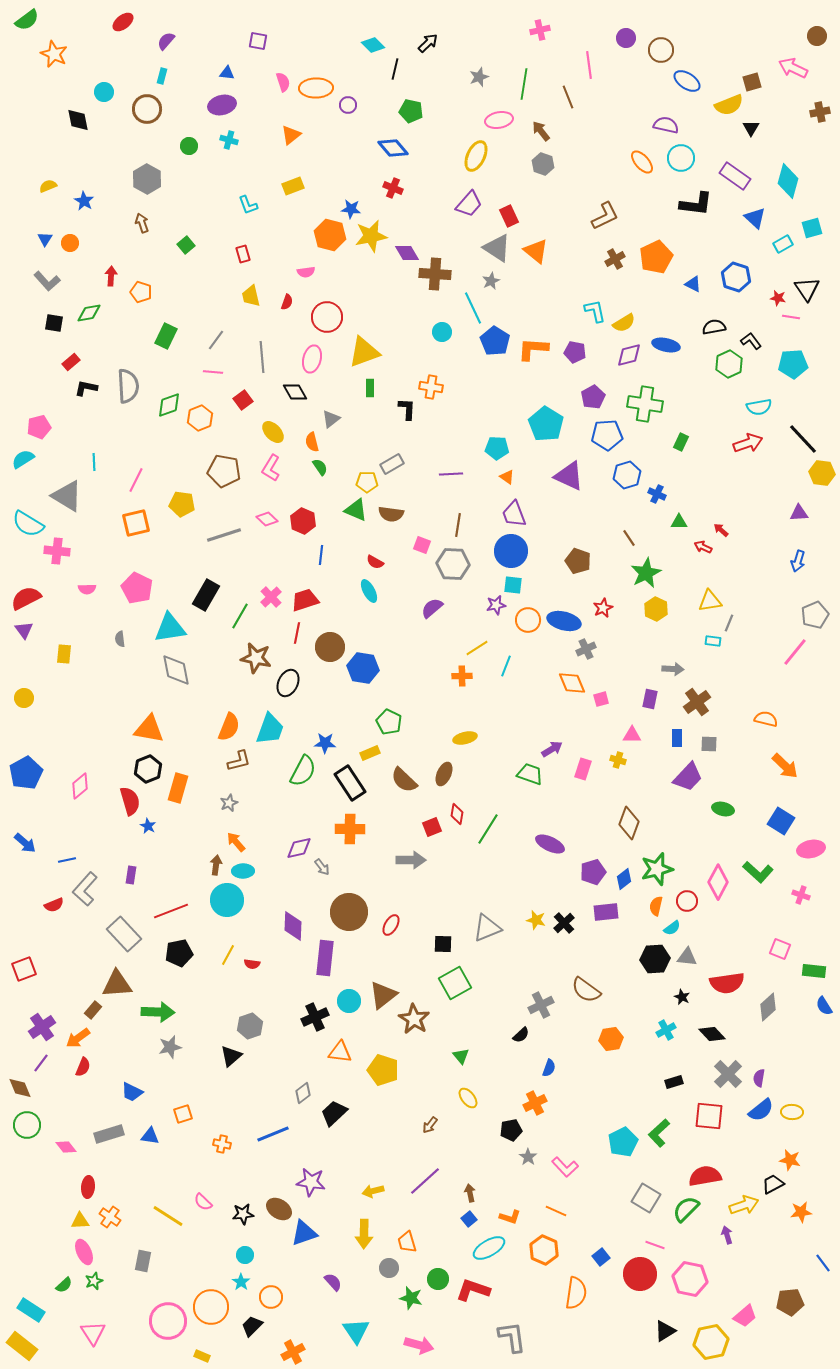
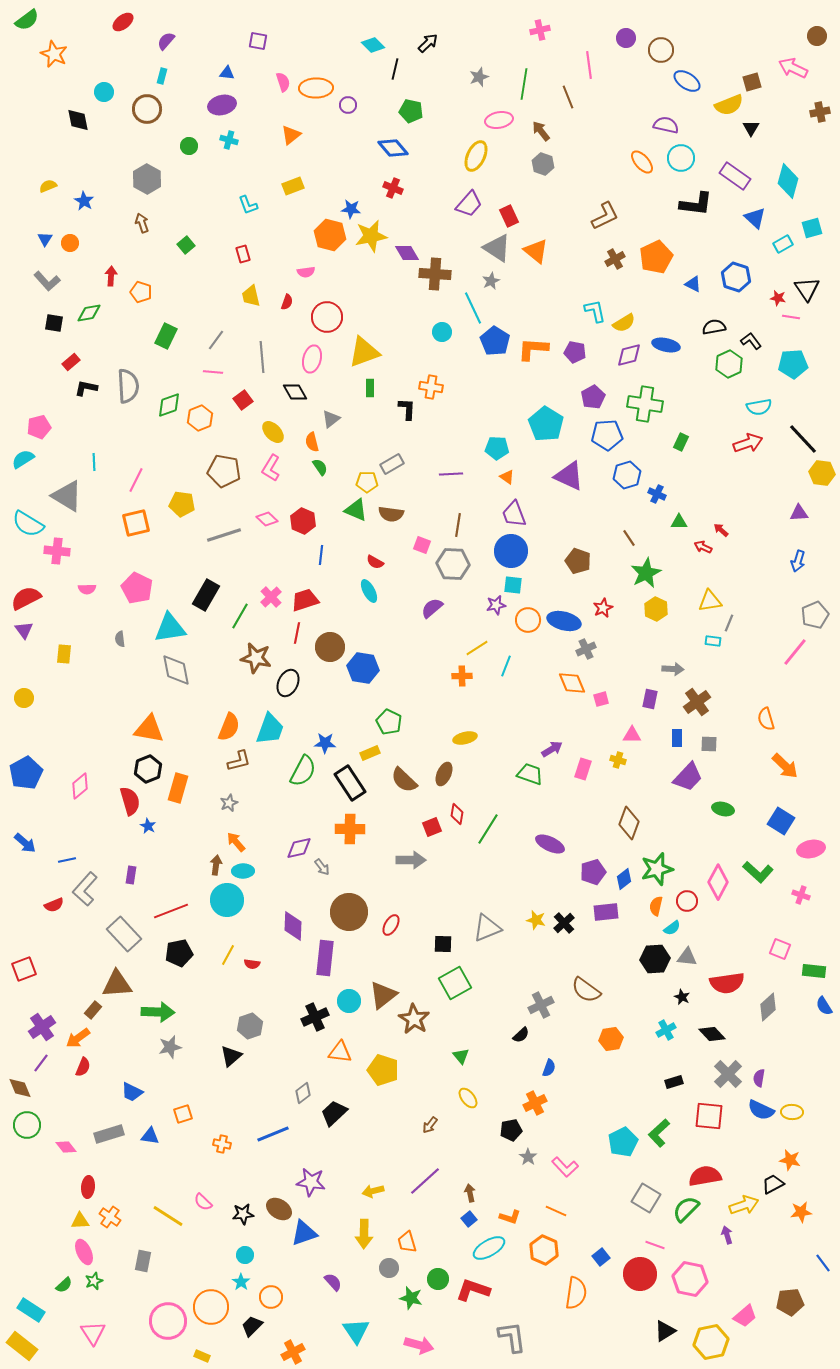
orange semicircle at (766, 719): rotated 120 degrees counterclockwise
blue semicircle at (761, 1110): rotated 64 degrees clockwise
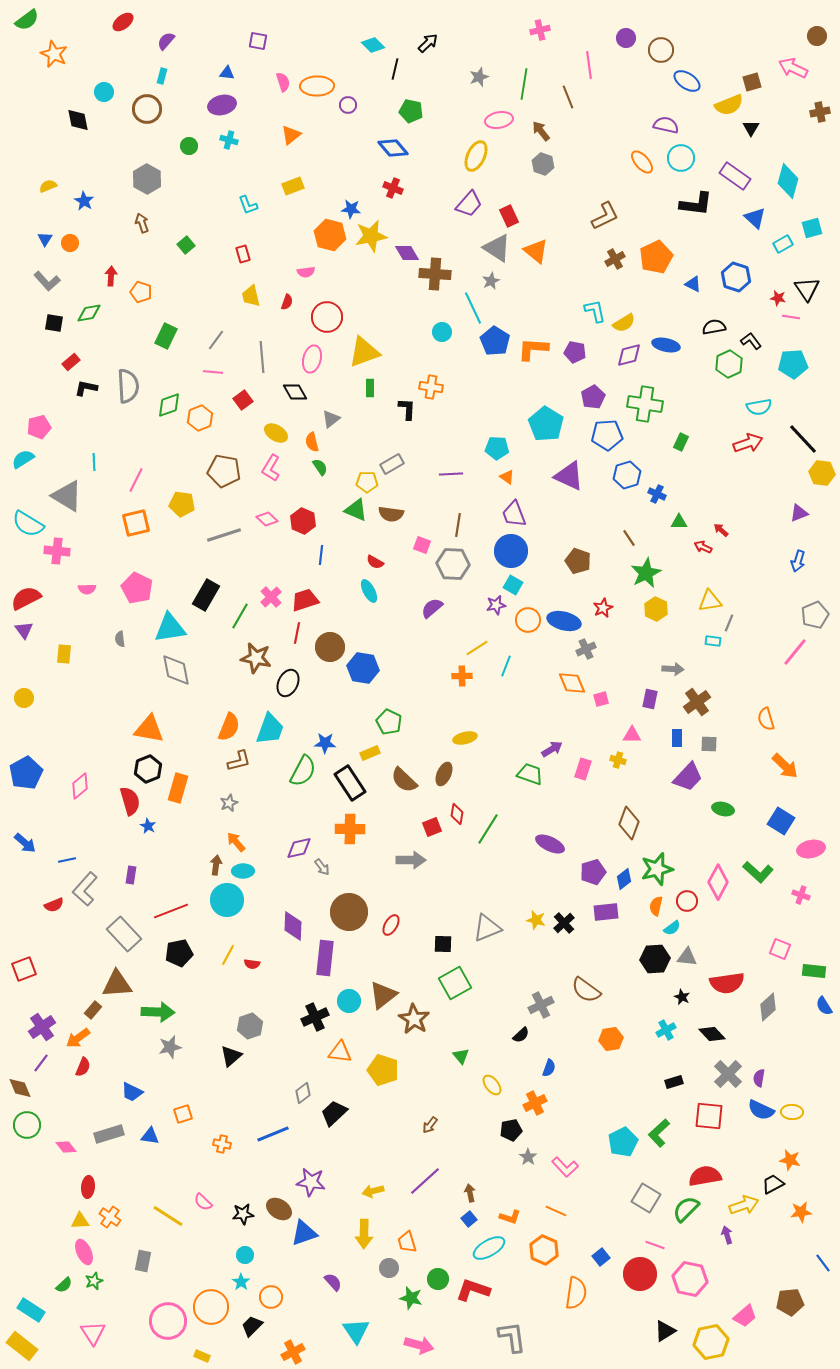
orange ellipse at (316, 88): moved 1 px right, 2 px up
yellow ellipse at (273, 432): moved 3 px right, 1 px down; rotated 15 degrees counterclockwise
purple triangle at (799, 513): rotated 18 degrees counterclockwise
cyan square at (513, 585): rotated 24 degrees clockwise
yellow ellipse at (468, 1098): moved 24 px right, 13 px up
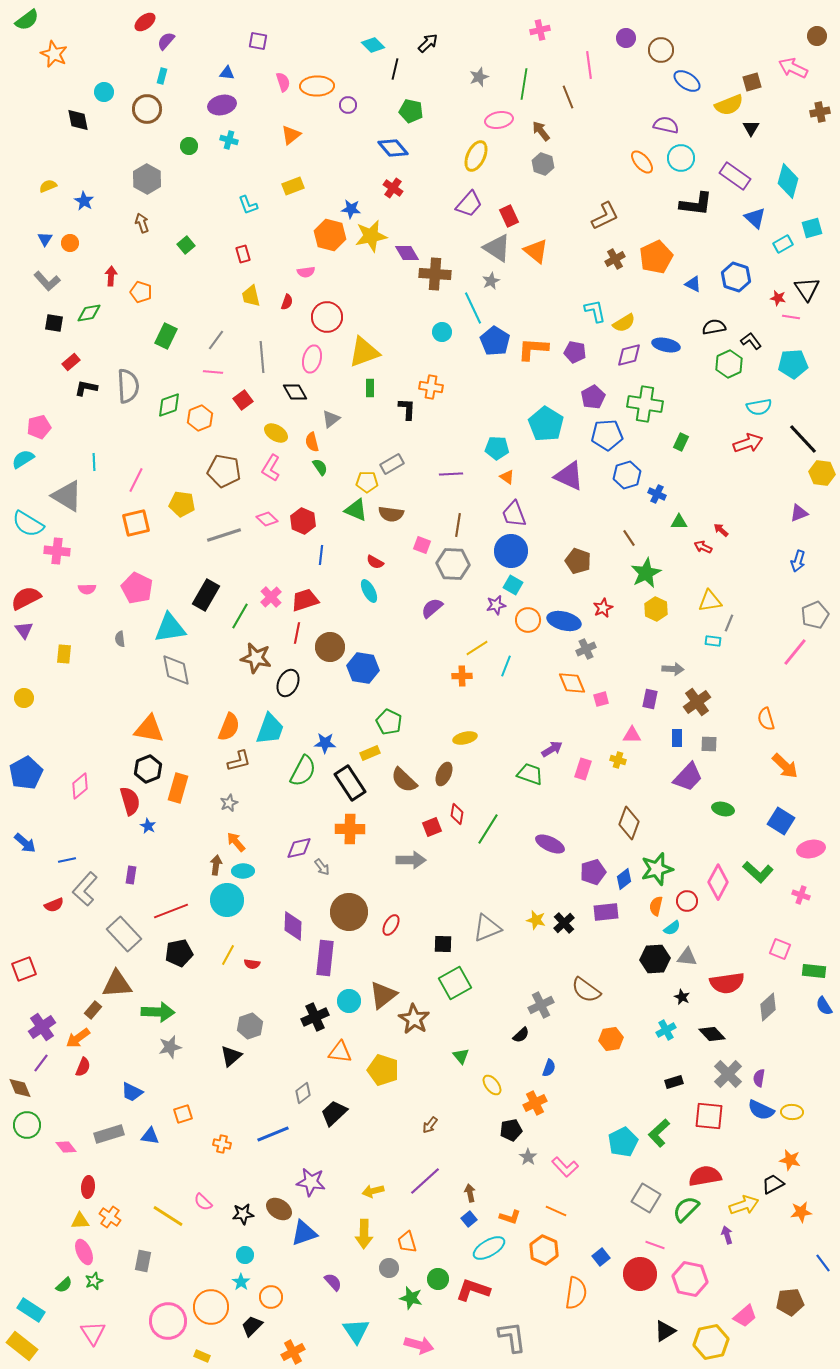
red ellipse at (123, 22): moved 22 px right
red cross at (393, 188): rotated 12 degrees clockwise
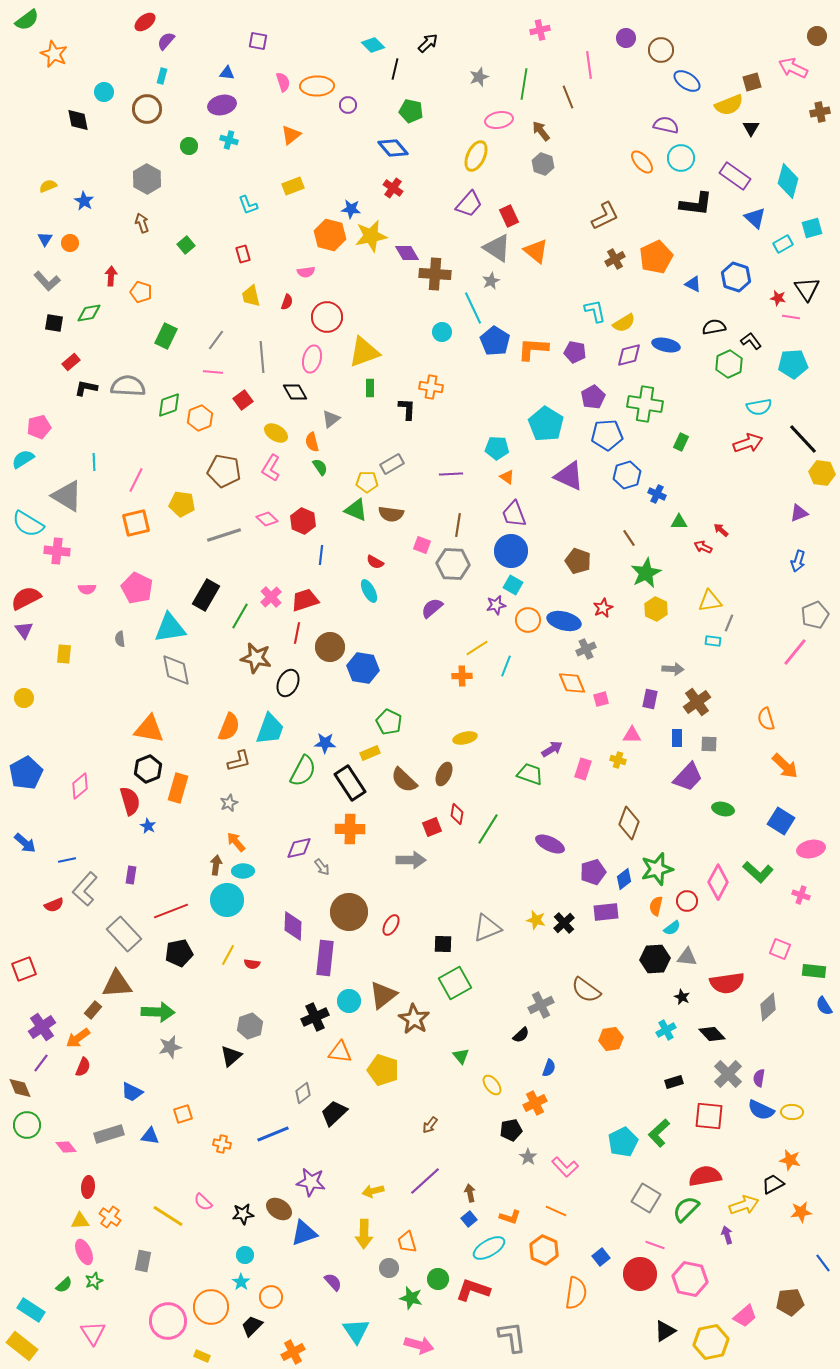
gray semicircle at (128, 386): rotated 84 degrees counterclockwise
